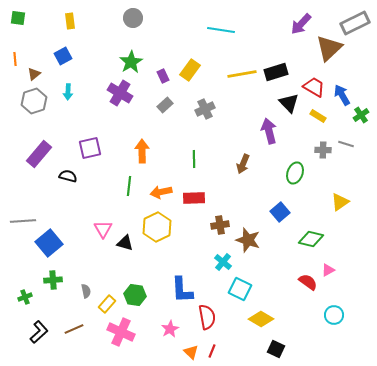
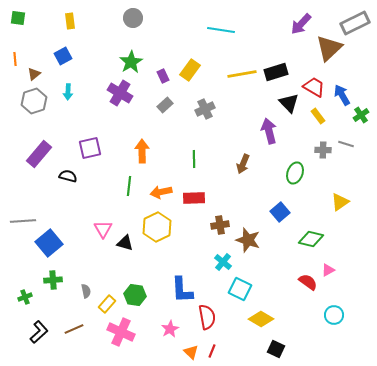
yellow rectangle at (318, 116): rotated 21 degrees clockwise
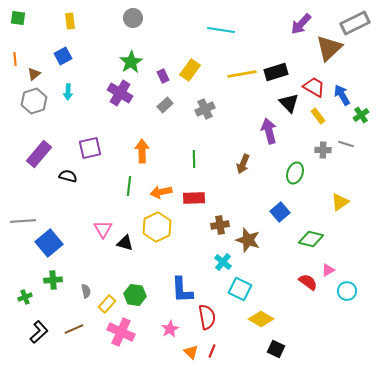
cyan circle at (334, 315): moved 13 px right, 24 px up
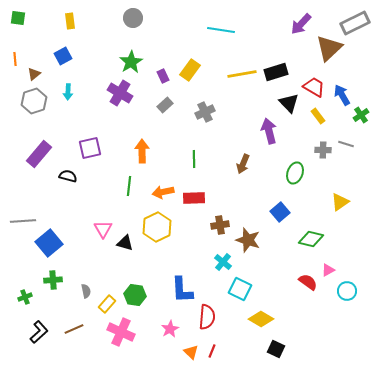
gray cross at (205, 109): moved 3 px down
orange arrow at (161, 192): moved 2 px right
red semicircle at (207, 317): rotated 15 degrees clockwise
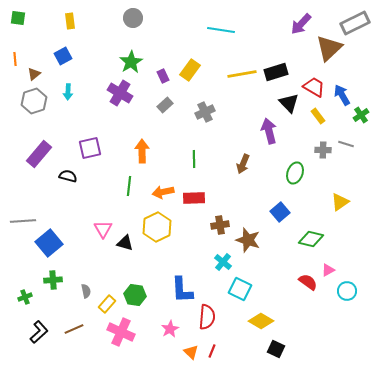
yellow diamond at (261, 319): moved 2 px down
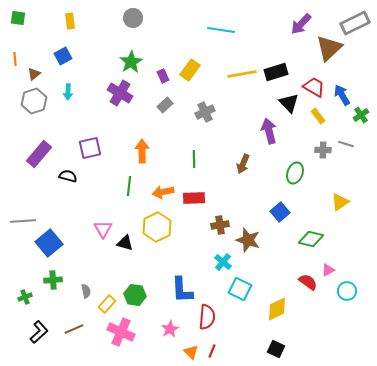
yellow diamond at (261, 321): moved 16 px right, 12 px up; rotated 55 degrees counterclockwise
